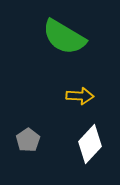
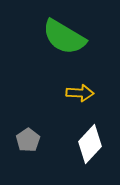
yellow arrow: moved 3 px up
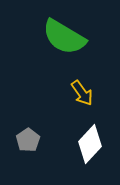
yellow arrow: moved 2 px right; rotated 52 degrees clockwise
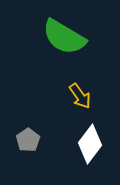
yellow arrow: moved 2 px left, 3 px down
white diamond: rotated 6 degrees counterclockwise
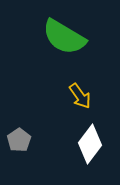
gray pentagon: moved 9 px left
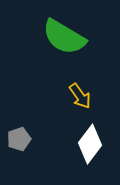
gray pentagon: moved 1 px up; rotated 15 degrees clockwise
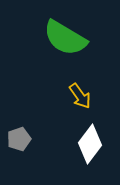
green semicircle: moved 1 px right, 1 px down
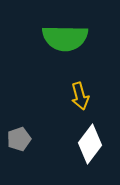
green semicircle: rotated 30 degrees counterclockwise
yellow arrow: rotated 20 degrees clockwise
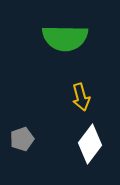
yellow arrow: moved 1 px right, 1 px down
gray pentagon: moved 3 px right
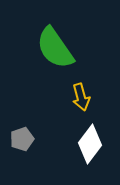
green semicircle: moved 10 px left, 10 px down; rotated 54 degrees clockwise
